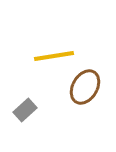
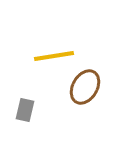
gray rectangle: rotated 35 degrees counterclockwise
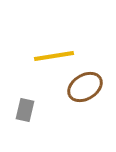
brown ellipse: rotated 28 degrees clockwise
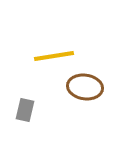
brown ellipse: rotated 40 degrees clockwise
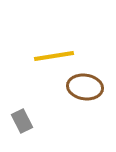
gray rectangle: moved 3 px left, 11 px down; rotated 40 degrees counterclockwise
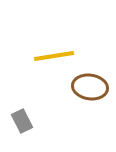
brown ellipse: moved 5 px right
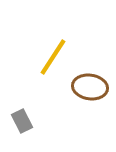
yellow line: moved 1 px left, 1 px down; rotated 48 degrees counterclockwise
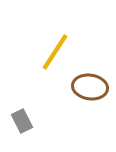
yellow line: moved 2 px right, 5 px up
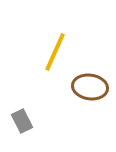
yellow line: rotated 9 degrees counterclockwise
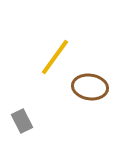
yellow line: moved 5 px down; rotated 12 degrees clockwise
